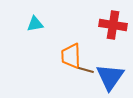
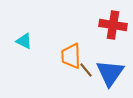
cyan triangle: moved 11 px left, 17 px down; rotated 36 degrees clockwise
brown line: rotated 35 degrees clockwise
blue triangle: moved 4 px up
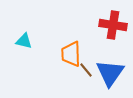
cyan triangle: rotated 12 degrees counterclockwise
orange trapezoid: moved 2 px up
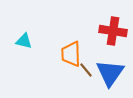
red cross: moved 6 px down
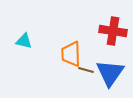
brown line: rotated 35 degrees counterclockwise
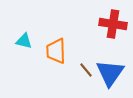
red cross: moved 7 px up
orange trapezoid: moved 15 px left, 3 px up
brown line: rotated 35 degrees clockwise
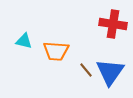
orange trapezoid: rotated 84 degrees counterclockwise
blue triangle: moved 1 px up
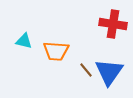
blue triangle: moved 1 px left
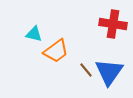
cyan triangle: moved 10 px right, 7 px up
orange trapezoid: rotated 40 degrees counterclockwise
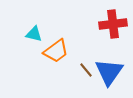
red cross: rotated 16 degrees counterclockwise
